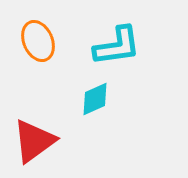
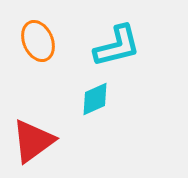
cyan L-shape: rotated 6 degrees counterclockwise
red triangle: moved 1 px left
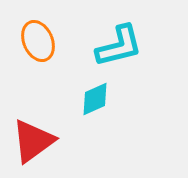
cyan L-shape: moved 2 px right
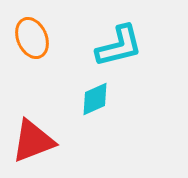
orange ellipse: moved 6 px left, 3 px up
red triangle: rotated 15 degrees clockwise
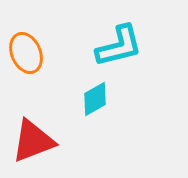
orange ellipse: moved 6 px left, 15 px down
cyan diamond: rotated 6 degrees counterclockwise
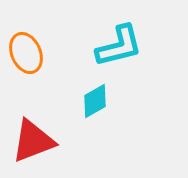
cyan diamond: moved 2 px down
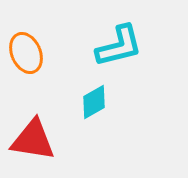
cyan diamond: moved 1 px left, 1 px down
red triangle: moved 1 px up; rotated 30 degrees clockwise
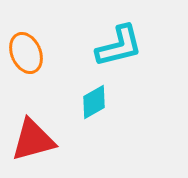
red triangle: rotated 24 degrees counterclockwise
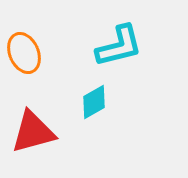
orange ellipse: moved 2 px left
red triangle: moved 8 px up
